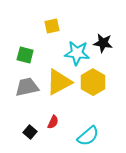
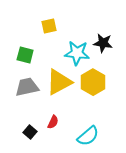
yellow square: moved 3 px left
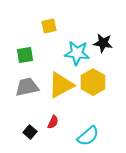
green square: rotated 24 degrees counterclockwise
yellow triangle: moved 2 px right, 3 px down
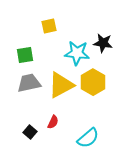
gray trapezoid: moved 2 px right, 4 px up
cyan semicircle: moved 2 px down
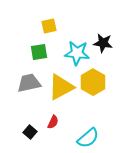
green square: moved 14 px right, 3 px up
yellow triangle: moved 2 px down
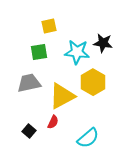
cyan star: moved 1 px up
yellow triangle: moved 1 px right, 9 px down
black square: moved 1 px left, 1 px up
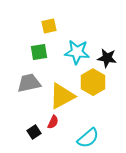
black star: moved 4 px right, 15 px down
black square: moved 5 px right, 1 px down; rotated 16 degrees clockwise
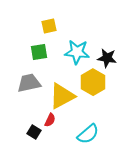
red semicircle: moved 3 px left, 2 px up
black square: rotated 24 degrees counterclockwise
cyan semicircle: moved 4 px up
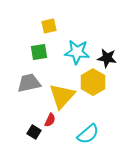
yellow triangle: rotated 20 degrees counterclockwise
